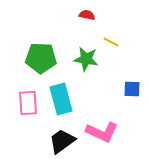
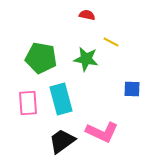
green pentagon: rotated 8 degrees clockwise
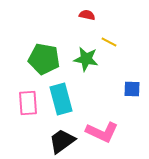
yellow line: moved 2 px left
green pentagon: moved 3 px right, 1 px down
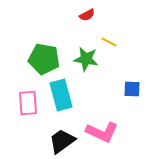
red semicircle: rotated 140 degrees clockwise
cyan rectangle: moved 4 px up
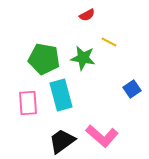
green star: moved 3 px left, 1 px up
blue square: rotated 36 degrees counterclockwise
pink L-shape: moved 4 px down; rotated 16 degrees clockwise
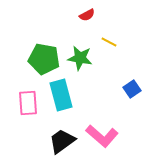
green star: moved 3 px left
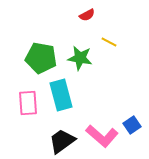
green pentagon: moved 3 px left, 1 px up
blue square: moved 36 px down
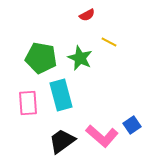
green star: rotated 15 degrees clockwise
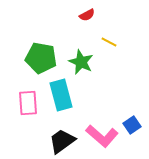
green star: moved 1 px right, 4 px down
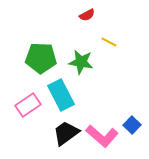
green pentagon: rotated 8 degrees counterclockwise
green star: rotated 15 degrees counterclockwise
cyan rectangle: rotated 12 degrees counterclockwise
pink rectangle: moved 2 px down; rotated 60 degrees clockwise
blue square: rotated 12 degrees counterclockwise
black trapezoid: moved 4 px right, 8 px up
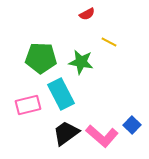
red semicircle: moved 1 px up
cyan rectangle: moved 1 px up
pink rectangle: rotated 20 degrees clockwise
